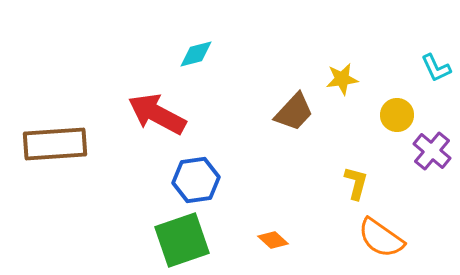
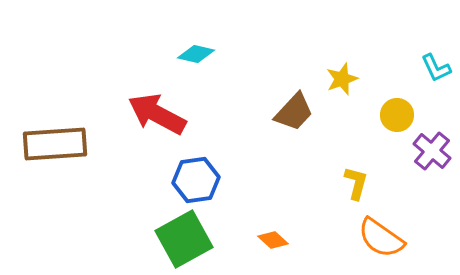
cyan diamond: rotated 27 degrees clockwise
yellow star: rotated 12 degrees counterclockwise
green square: moved 2 px right, 1 px up; rotated 10 degrees counterclockwise
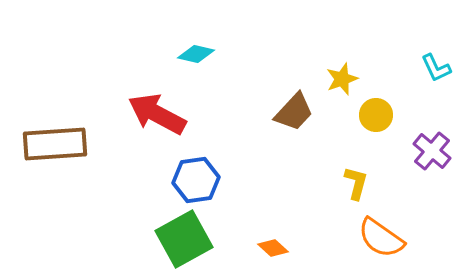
yellow circle: moved 21 px left
orange diamond: moved 8 px down
